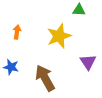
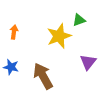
green triangle: moved 10 px down; rotated 24 degrees counterclockwise
orange arrow: moved 3 px left
purple triangle: rotated 12 degrees clockwise
brown arrow: moved 2 px left, 2 px up
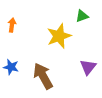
green triangle: moved 3 px right, 4 px up
orange arrow: moved 2 px left, 7 px up
purple triangle: moved 5 px down
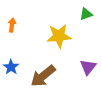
green triangle: moved 4 px right, 2 px up
yellow star: rotated 15 degrees clockwise
blue star: rotated 21 degrees clockwise
brown arrow: rotated 100 degrees counterclockwise
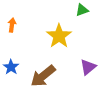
green triangle: moved 4 px left, 4 px up
yellow star: rotated 30 degrees counterclockwise
purple triangle: rotated 12 degrees clockwise
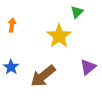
green triangle: moved 5 px left, 2 px down; rotated 24 degrees counterclockwise
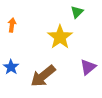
yellow star: moved 1 px right, 1 px down
